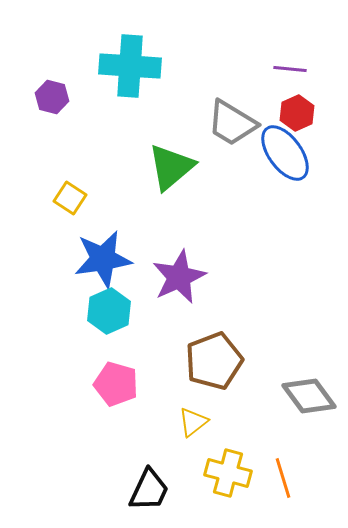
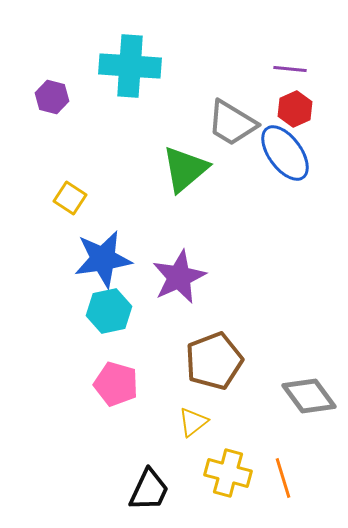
red hexagon: moved 2 px left, 4 px up
green triangle: moved 14 px right, 2 px down
cyan hexagon: rotated 12 degrees clockwise
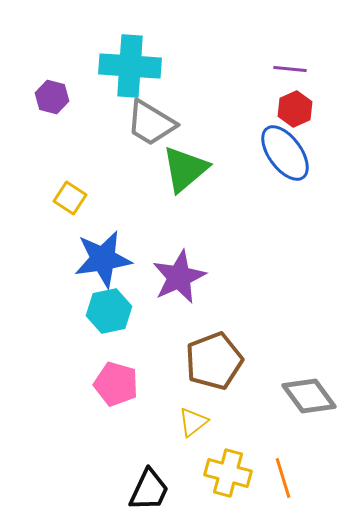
gray trapezoid: moved 81 px left
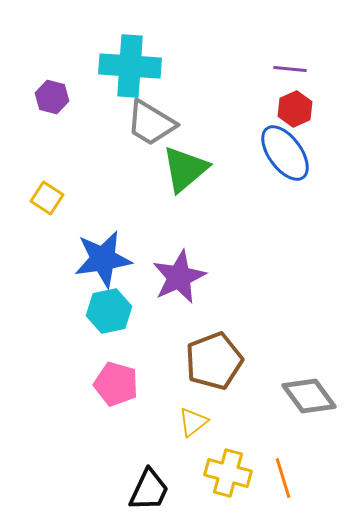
yellow square: moved 23 px left
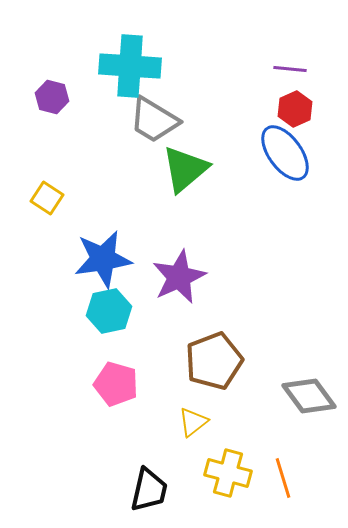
gray trapezoid: moved 3 px right, 3 px up
black trapezoid: rotated 12 degrees counterclockwise
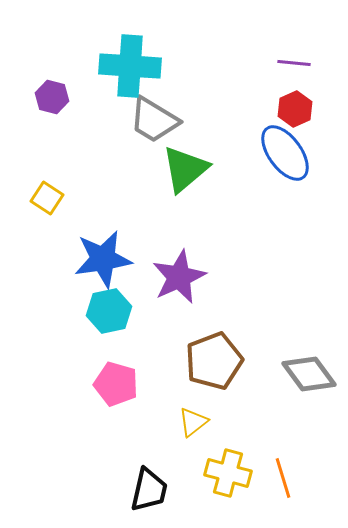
purple line: moved 4 px right, 6 px up
gray diamond: moved 22 px up
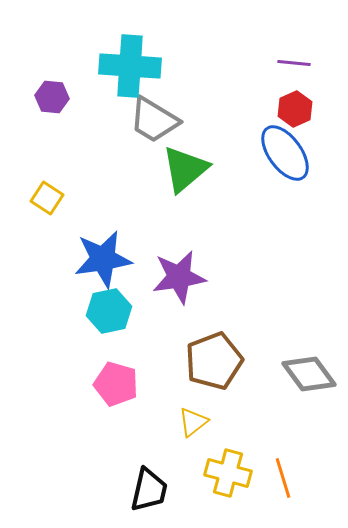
purple hexagon: rotated 8 degrees counterclockwise
purple star: rotated 16 degrees clockwise
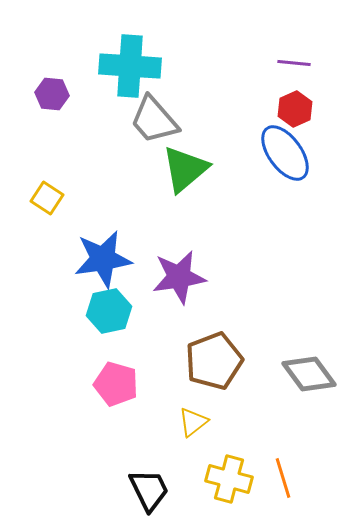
purple hexagon: moved 3 px up
gray trapezoid: rotated 18 degrees clockwise
yellow cross: moved 1 px right, 6 px down
black trapezoid: rotated 39 degrees counterclockwise
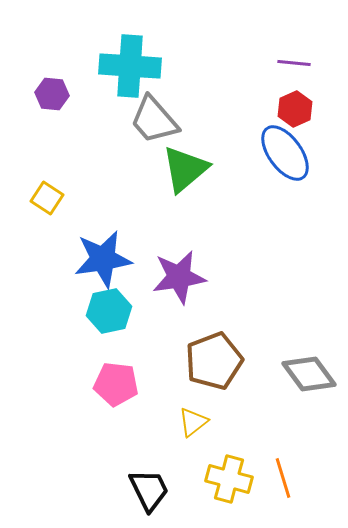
pink pentagon: rotated 9 degrees counterclockwise
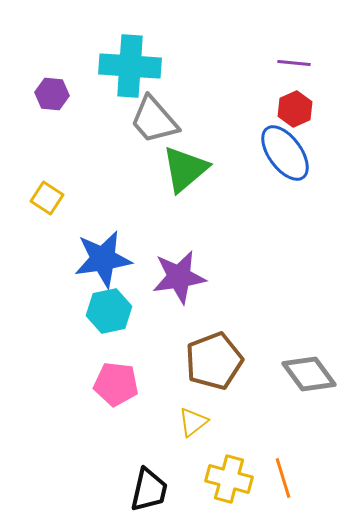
black trapezoid: rotated 39 degrees clockwise
